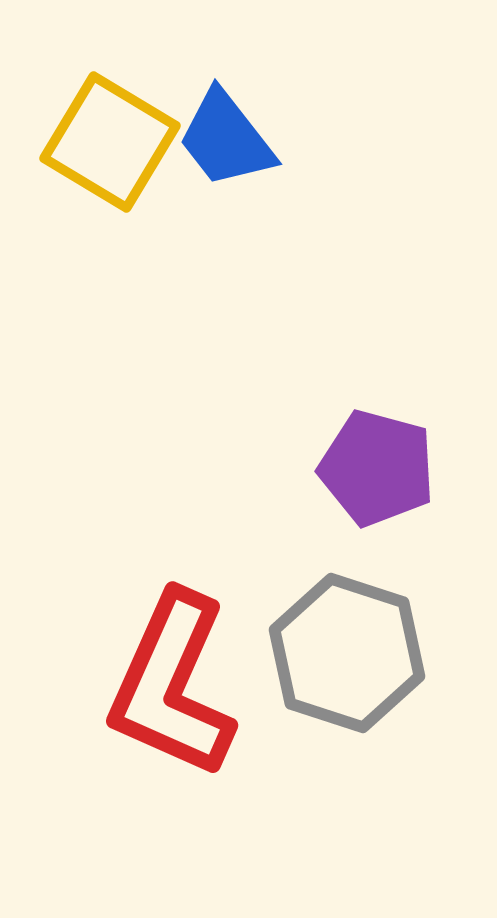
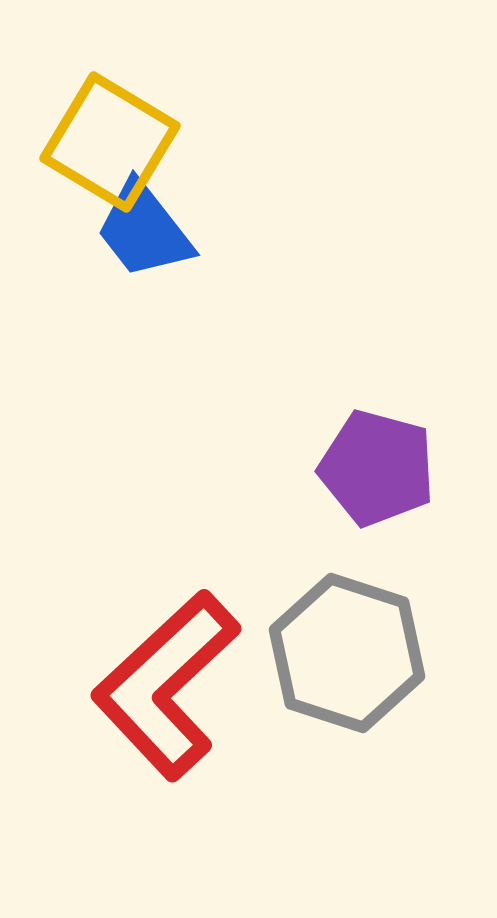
blue trapezoid: moved 82 px left, 91 px down
red L-shape: moved 6 px left; rotated 23 degrees clockwise
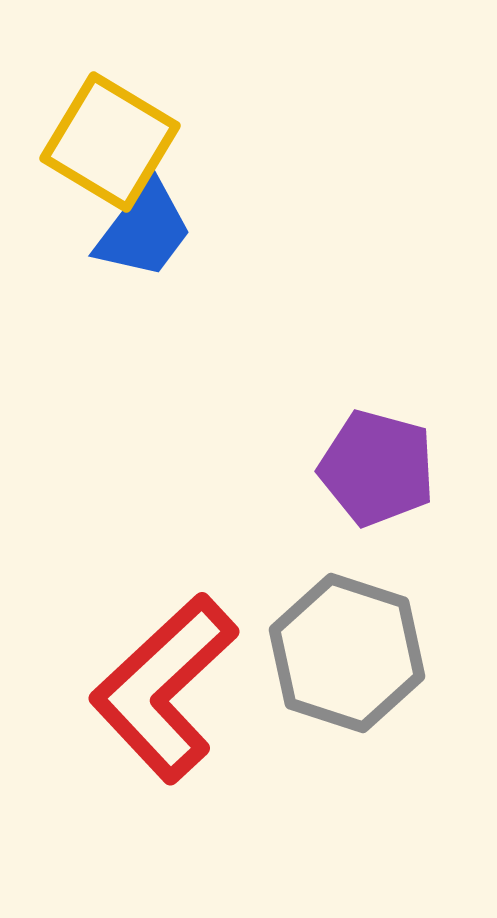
blue trapezoid: rotated 105 degrees counterclockwise
red L-shape: moved 2 px left, 3 px down
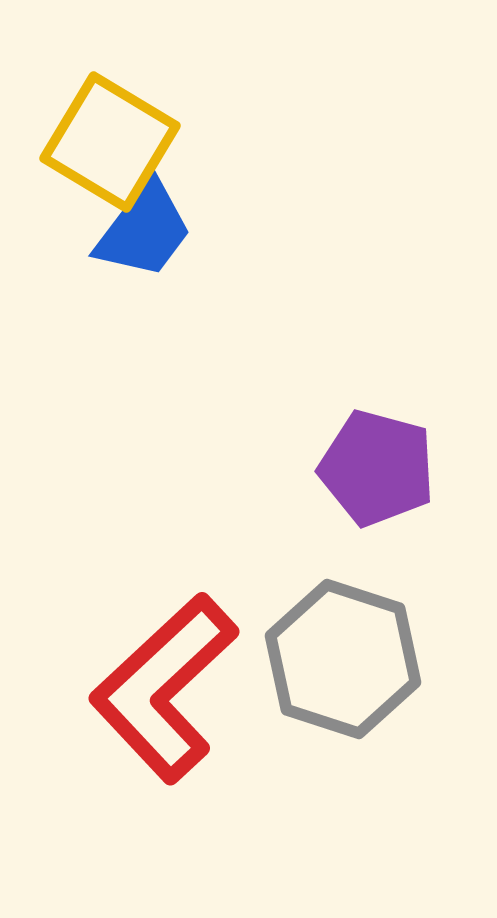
gray hexagon: moved 4 px left, 6 px down
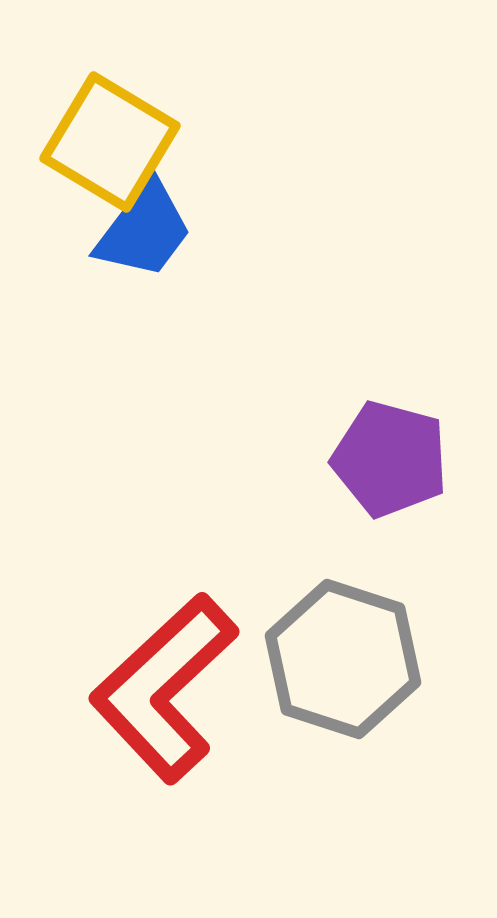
purple pentagon: moved 13 px right, 9 px up
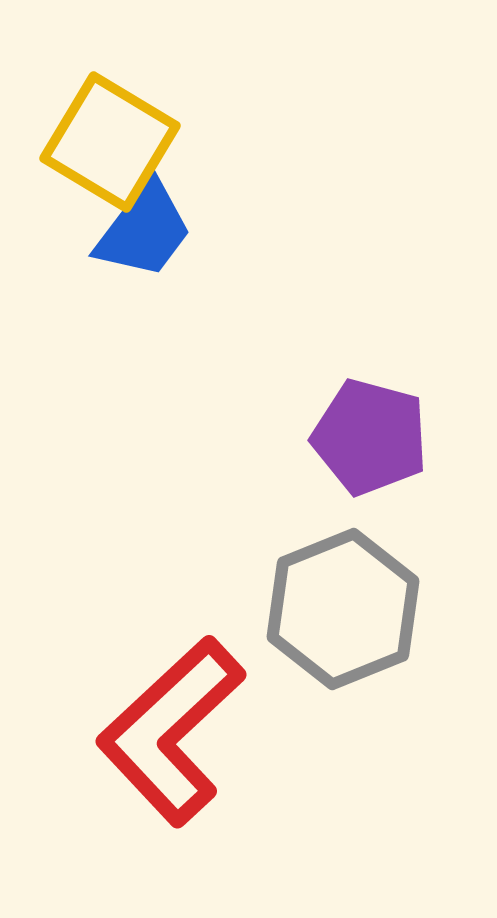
purple pentagon: moved 20 px left, 22 px up
gray hexagon: moved 50 px up; rotated 20 degrees clockwise
red L-shape: moved 7 px right, 43 px down
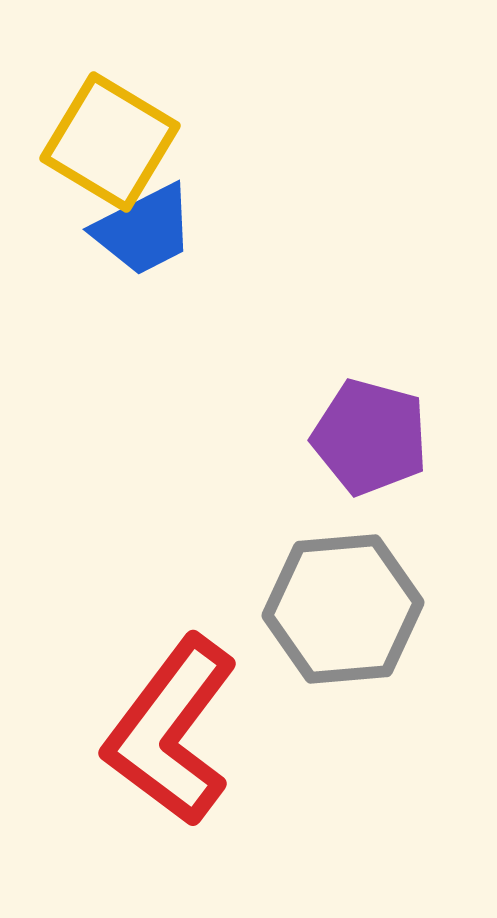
blue trapezoid: rotated 26 degrees clockwise
gray hexagon: rotated 17 degrees clockwise
red L-shape: rotated 10 degrees counterclockwise
